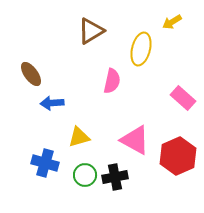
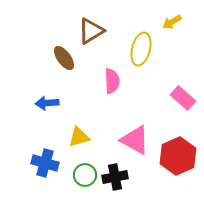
brown ellipse: moved 33 px right, 16 px up
pink semicircle: rotated 15 degrees counterclockwise
blue arrow: moved 5 px left
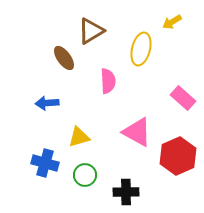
pink semicircle: moved 4 px left
pink triangle: moved 2 px right, 8 px up
black cross: moved 11 px right, 15 px down; rotated 10 degrees clockwise
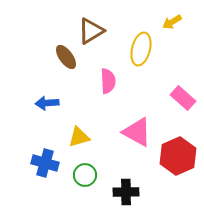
brown ellipse: moved 2 px right, 1 px up
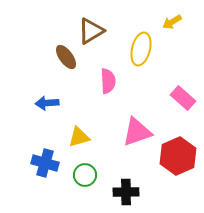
pink triangle: rotated 48 degrees counterclockwise
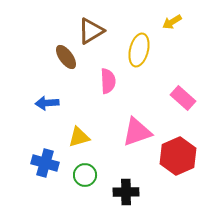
yellow ellipse: moved 2 px left, 1 px down
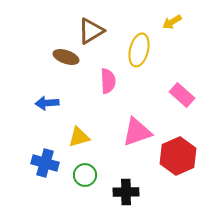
brown ellipse: rotated 35 degrees counterclockwise
pink rectangle: moved 1 px left, 3 px up
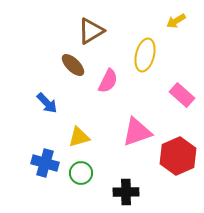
yellow arrow: moved 4 px right, 1 px up
yellow ellipse: moved 6 px right, 5 px down
brown ellipse: moved 7 px right, 8 px down; rotated 25 degrees clockwise
pink semicircle: rotated 30 degrees clockwise
blue arrow: rotated 130 degrees counterclockwise
green circle: moved 4 px left, 2 px up
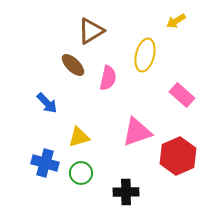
pink semicircle: moved 3 px up; rotated 15 degrees counterclockwise
